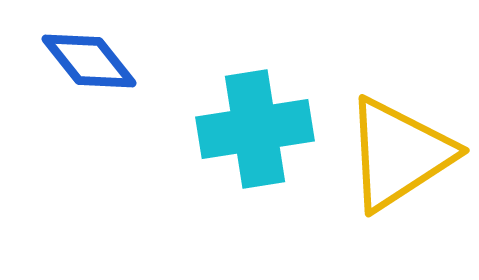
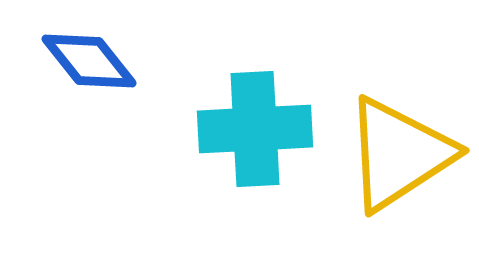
cyan cross: rotated 6 degrees clockwise
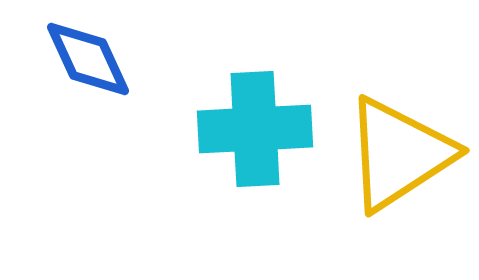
blue diamond: moved 1 px left, 2 px up; rotated 14 degrees clockwise
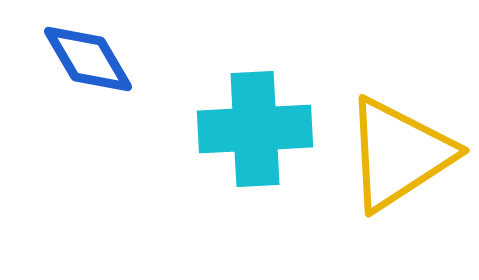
blue diamond: rotated 6 degrees counterclockwise
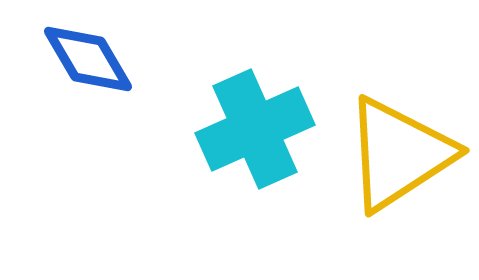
cyan cross: rotated 21 degrees counterclockwise
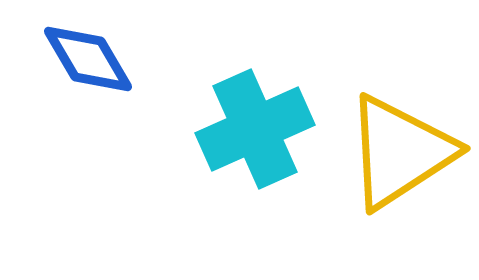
yellow triangle: moved 1 px right, 2 px up
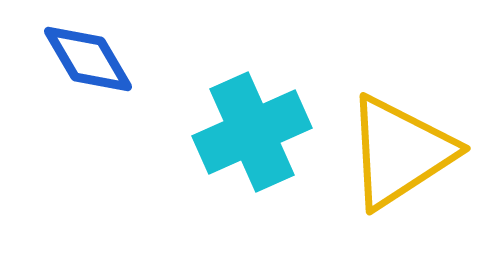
cyan cross: moved 3 px left, 3 px down
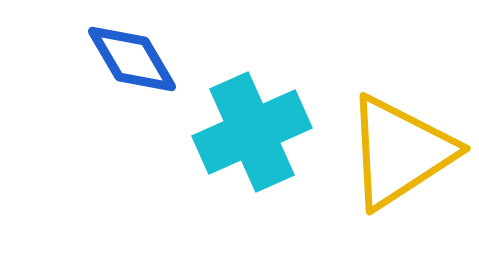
blue diamond: moved 44 px right
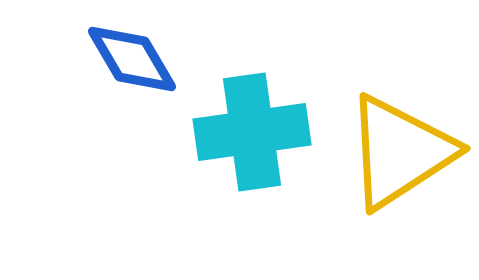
cyan cross: rotated 16 degrees clockwise
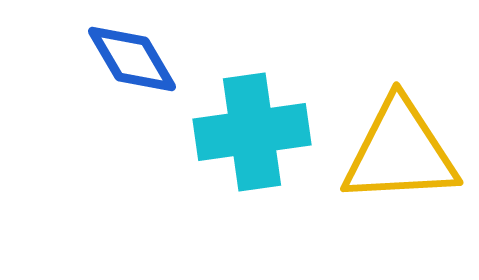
yellow triangle: rotated 30 degrees clockwise
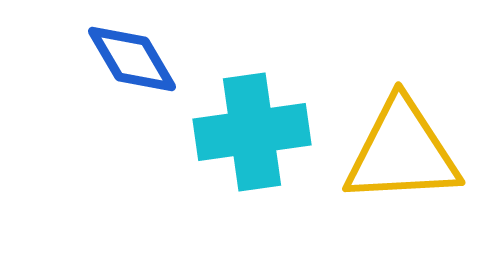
yellow triangle: moved 2 px right
